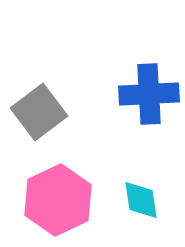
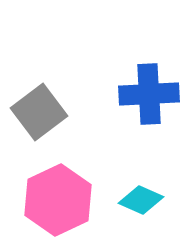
cyan diamond: rotated 57 degrees counterclockwise
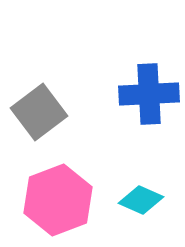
pink hexagon: rotated 4 degrees clockwise
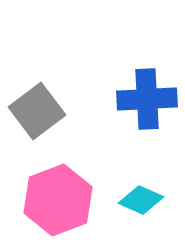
blue cross: moved 2 px left, 5 px down
gray square: moved 2 px left, 1 px up
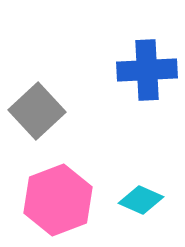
blue cross: moved 29 px up
gray square: rotated 6 degrees counterclockwise
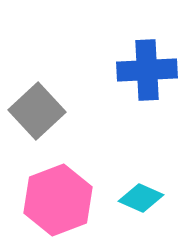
cyan diamond: moved 2 px up
